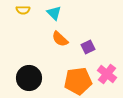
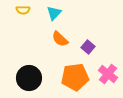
cyan triangle: rotated 28 degrees clockwise
purple square: rotated 24 degrees counterclockwise
pink cross: moved 1 px right
orange pentagon: moved 3 px left, 4 px up
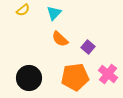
yellow semicircle: rotated 40 degrees counterclockwise
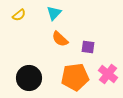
yellow semicircle: moved 4 px left, 5 px down
purple square: rotated 32 degrees counterclockwise
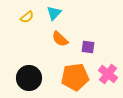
yellow semicircle: moved 8 px right, 2 px down
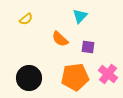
cyan triangle: moved 26 px right, 3 px down
yellow semicircle: moved 1 px left, 2 px down
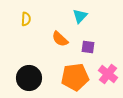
yellow semicircle: rotated 48 degrees counterclockwise
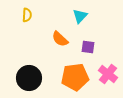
yellow semicircle: moved 1 px right, 4 px up
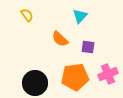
yellow semicircle: rotated 40 degrees counterclockwise
pink cross: rotated 30 degrees clockwise
black circle: moved 6 px right, 5 px down
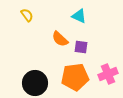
cyan triangle: moved 1 px left; rotated 49 degrees counterclockwise
purple square: moved 7 px left
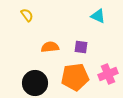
cyan triangle: moved 19 px right
orange semicircle: moved 10 px left, 8 px down; rotated 132 degrees clockwise
